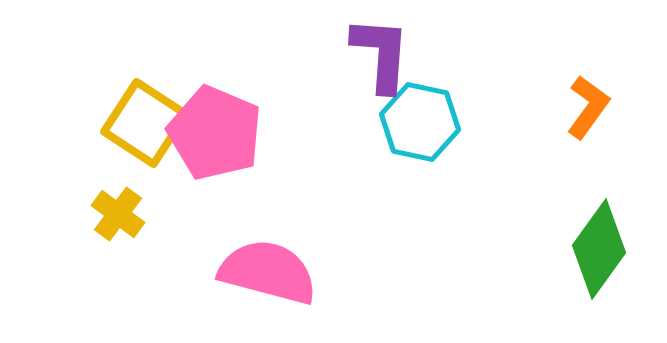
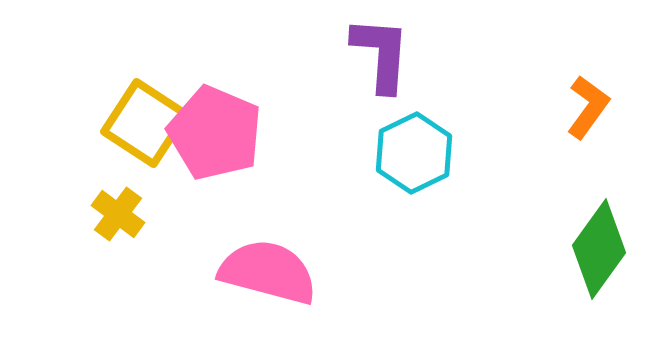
cyan hexagon: moved 6 px left, 31 px down; rotated 22 degrees clockwise
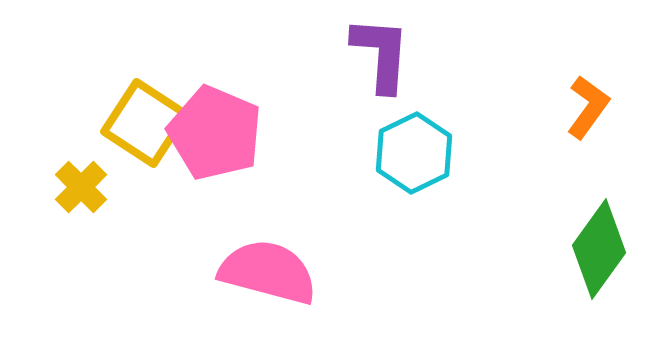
yellow cross: moved 37 px left, 27 px up; rotated 8 degrees clockwise
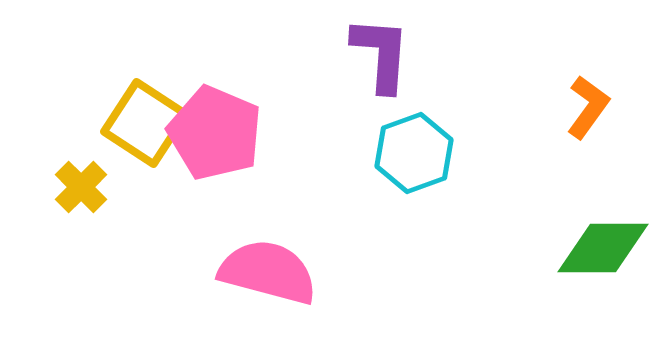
cyan hexagon: rotated 6 degrees clockwise
green diamond: moved 4 px right, 1 px up; rotated 54 degrees clockwise
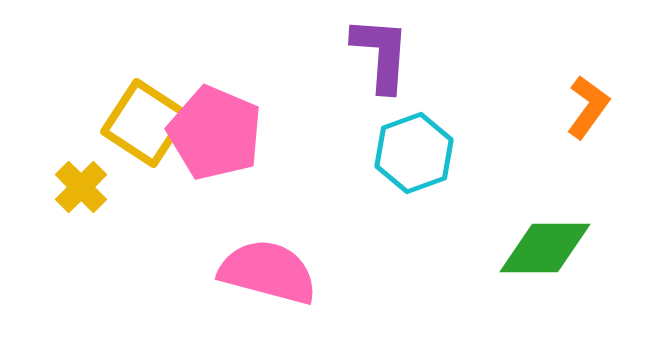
green diamond: moved 58 px left
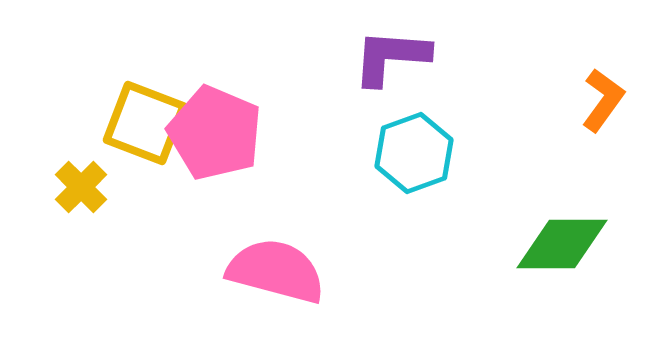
purple L-shape: moved 10 px right, 3 px down; rotated 90 degrees counterclockwise
orange L-shape: moved 15 px right, 7 px up
yellow square: rotated 12 degrees counterclockwise
green diamond: moved 17 px right, 4 px up
pink semicircle: moved 8 px right, 1 px up
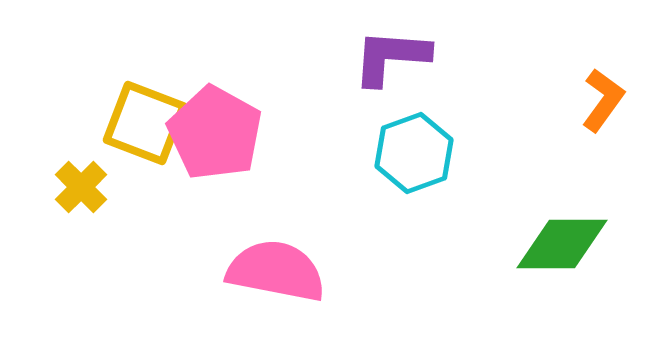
pink pentagon: rotated 6 degrees clockwise
pink semicircle: rotated 4 degrees counterclockwise
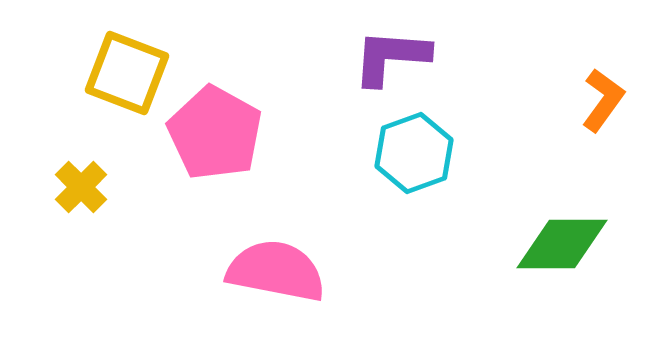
yellow square: moved 18 px left, 50 px up
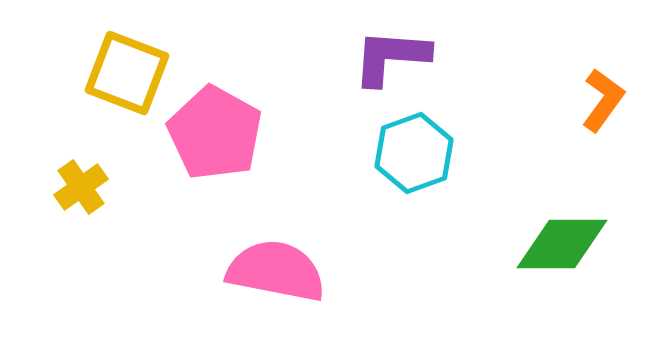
yellow cross: rotated 10 degrees clockwise
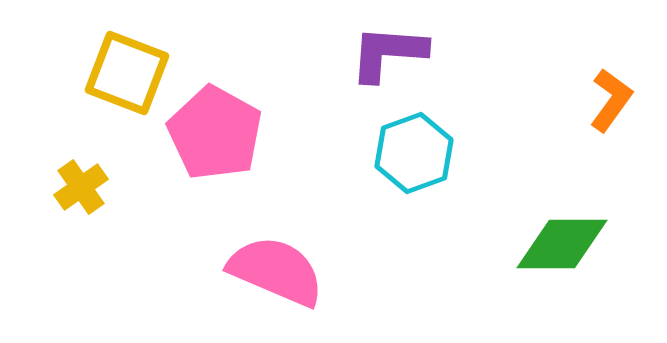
purple L-shape: moved 3 px left, 4 px up
orange L-shape: moved 8 px right
pink semicircle: rotated 12 degrees clockwise
